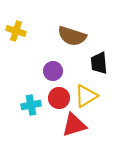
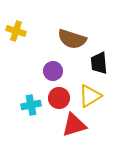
brown semicircle: moved 3 px down
yellow triangle: moved 4 px right
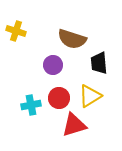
purple circle: moved 6 px up
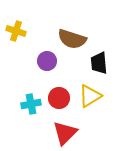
purple circle: moved 6 px left, 4 px up
cyan cross: moved 1 px up
red triangle: moved 9 px left, 8 px down; rotated 28 degrees counterclockwise
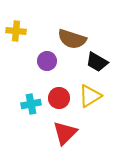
yellow cross: rotated 12 degrees counterclockwise
black trapezoid: moved 2 px left, 1 px up; rotated 55 degrees counterclockwise
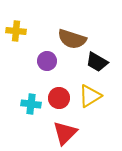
cyan cross: rotated 18 degrees clockwise
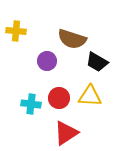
yellow triangle: rotated 35 degrees clockwise
red triangle: moved 1 px right; rotated 12 degrees clockwise
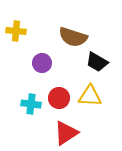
brown semicircle: moved 1 px right, 2 px up
purple circle: moved 5 px left, 2 px down
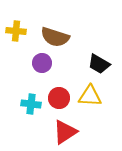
brown semicircle: moved 18 px left
black trapezoid: moved 2 px right, 2 px down
red triangle: moved 1 px left, 1 px up
